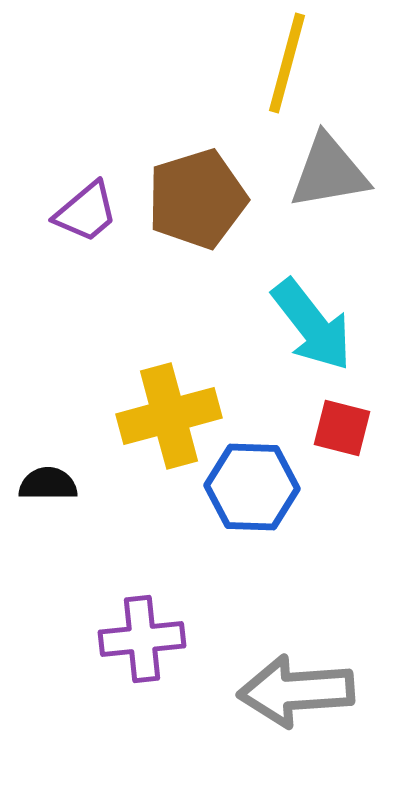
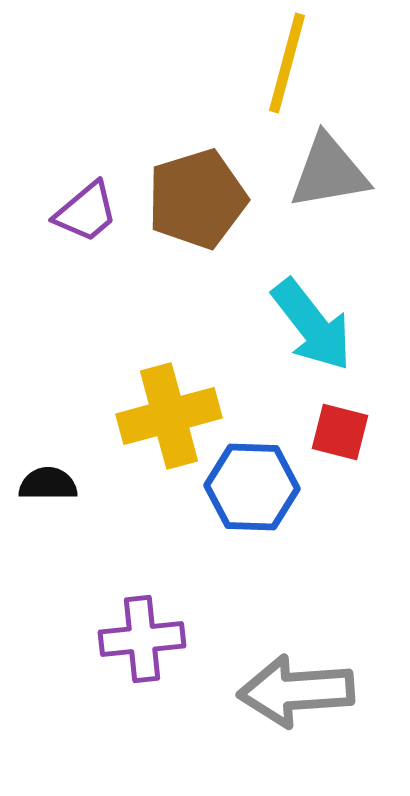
red square: moved 2 px left, 4 px down
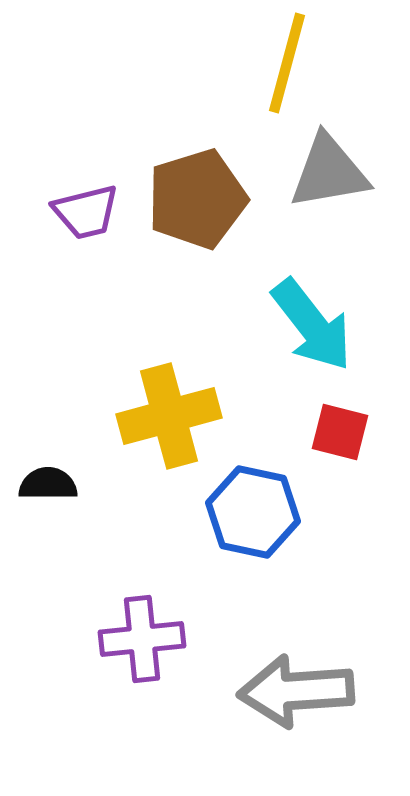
purple trapezoid: rotated 26 degrees clockwise
blue hexagon: moved 1 px right, 25 px down; rotated 10 degrees clockwise
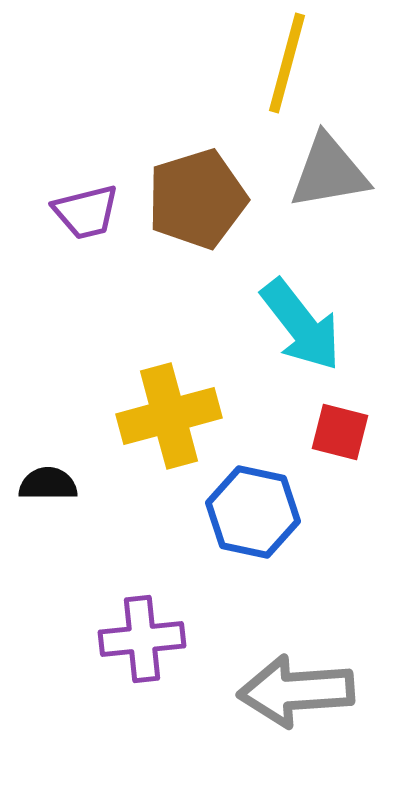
cyan arrow: moved 11 px left
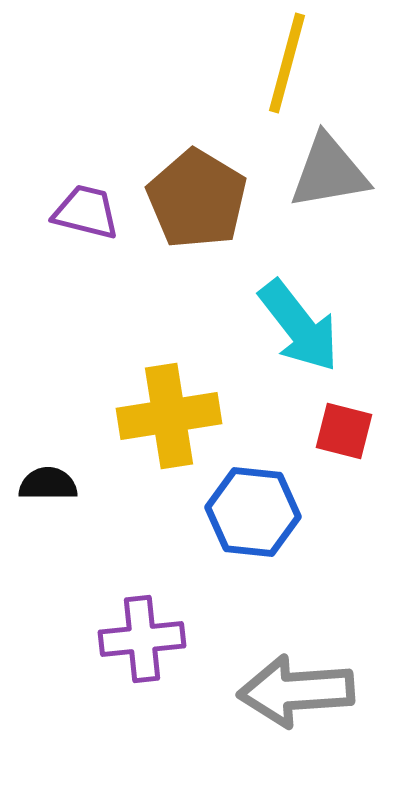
brown pentagon: rotated 24 degrees counterclockwise
purple trapezoid: rotated 152 degrees counterclockwise
cyan arrow: moved 2 px left, 1 px down
yellow cross: rotated 6 degrees clockwise
red square: moved 4 px right, 1 px up
blue hexagon: rotated 6 degrees counterclockwise
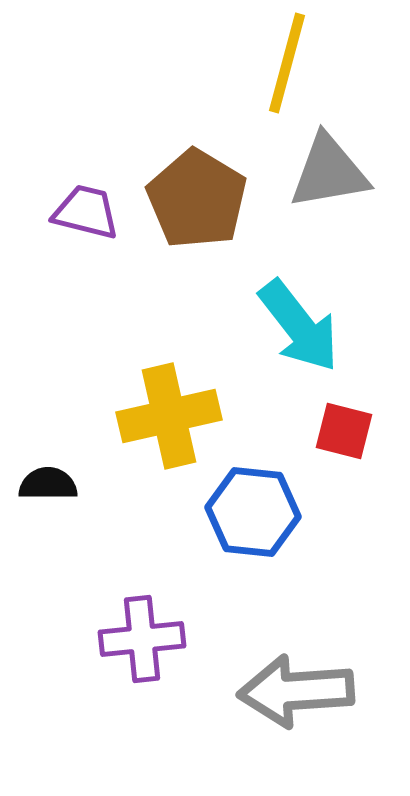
yellow cross: rotated 4 degrees counterclockwise
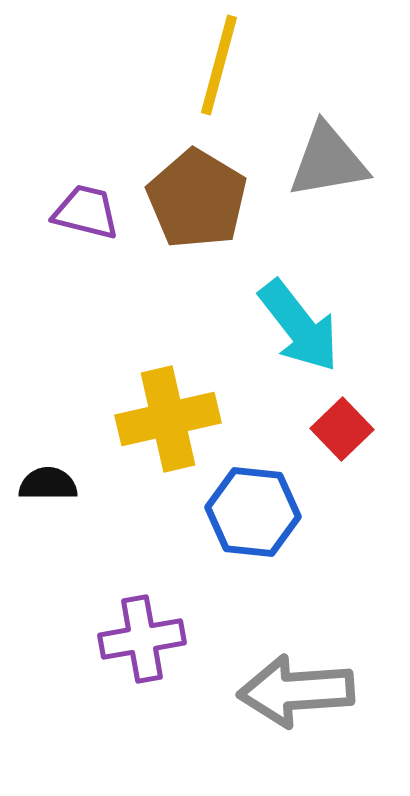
yellow line: moved 68 px left, 2 px down
gray triangle: moved 1 px left, 11 px up
yellow cross: moved 1 px left, 3 px down
red square: moved 2 px left, 2 px up; rotated 32 degrees clockwise
purple cross: rotated 4 degrees counterclockwise
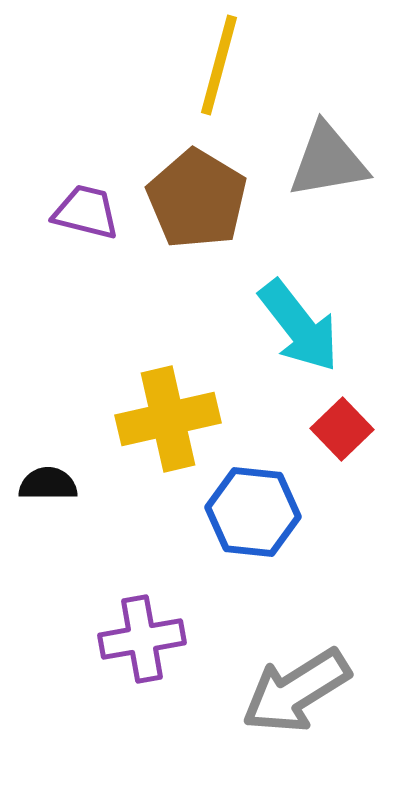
gray arrow: rotated 28 degrees counterclockwise
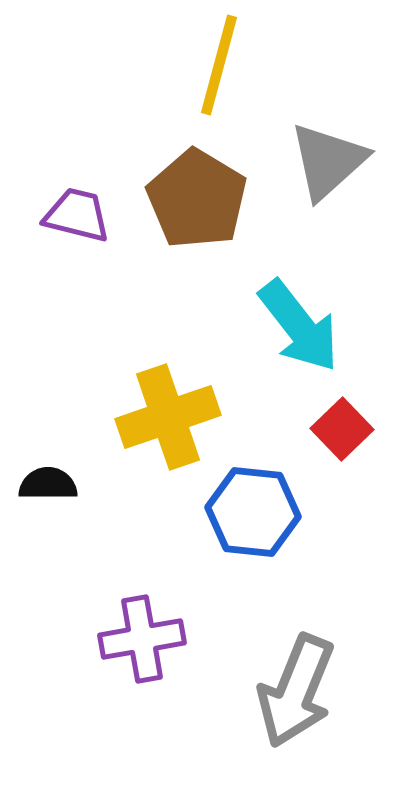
gray triangle: rotated 32 degrees counterclockwise
purple trapezoid: moved 9 px left, 3 px down
yellow cross: moved 2 px up; rotated 6 degrees counterclockwise
gray arrow: rotated 36 degrees counterclockwise
